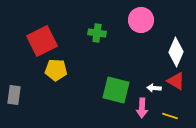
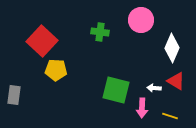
green cross: moved 3 px right, 1 px up
red square: rotated 20 degrees counterclockwise
white diamond: moved 4 px left, 4 px up
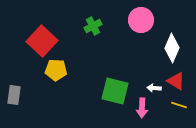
green cross: moved 7 px left, 6 px up; rotated 36 degrees counterclockwise
green square: moved 1 px left, 1 px down
yellow line: moved 9 px right, 11 px up
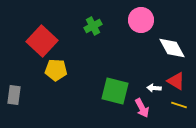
white diamond: rotated 52 degrees counterclockwise
pink arrow: rotated 30 degrees counterclockwise
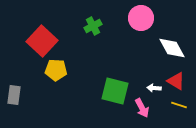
pink circle: moved 2 px up
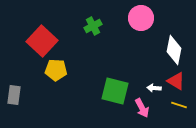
white diamond: moved 2 px right, 2 px down; rotated 40 degrees clockwise
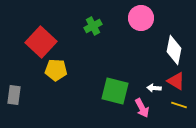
red square: moved 1 px left, 1 px down
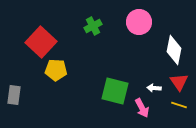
pink circle: moved 2 px left, 4 px down
red triangle: moved 3 px right, 1 px down; rotated 24 degrees clockwise
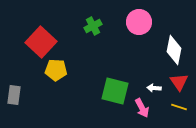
yellow line: moved 2 px down
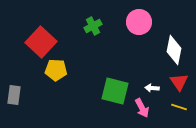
white arrow: moved 2 px left
